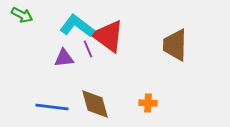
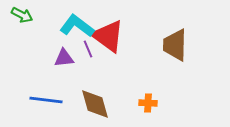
blue line: moved 6 px left, 7 px up
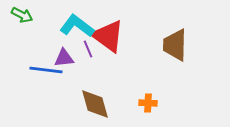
blue line: moved 30 px up
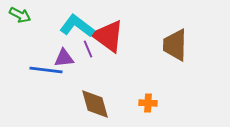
green arrow: moved 2 px left
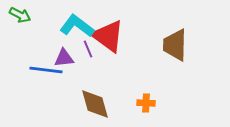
orange cross: moved 2 px left
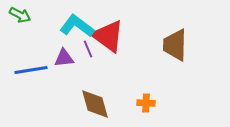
blue line: moved 15 px left; rotated 16 degrees counterclockwise
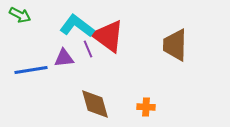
orange cross: moved 4 px down
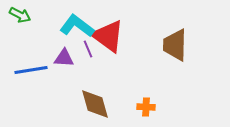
purple triangle: rotated 10 degrees clockwise
